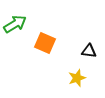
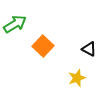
orange square: moved 2 px left, 3 px down; rotated 20 degrees clockwise
black triangle: moved 2 px up; rotated 21 degrees clockwise
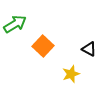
yellow star: moved 6 px left, 4 px up
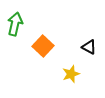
green arrow: rotated 45 degrees counterclockwise
black triangle: moved 2 px up
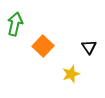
black triangle: rotated 28 degrees clockwise
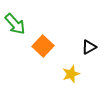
green arrow: rotated 125 degrees clockwise
black triangle: rotated 35 degrees clockwise
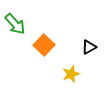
orange square: moved 1 px right, 1 px up
